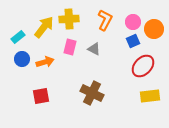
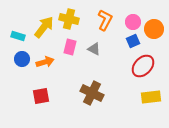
yellow cross: rotated 18 degrees clockwise
cyan rectangle: moved 1 px up; rotated 56 degrees clockwise
yellow rectangle: moved 1 px right, 1 px down
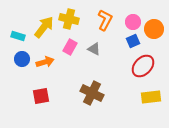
pink rectangle: rotated 14 degrees clockwise
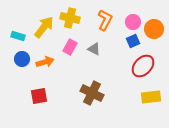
yellow cross: moved 1 px right, 1 px up
red square: moved 2 px left
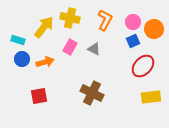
cyan rectangle: moved 4 px down
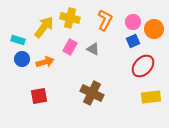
gray triangle: moved 1 px left
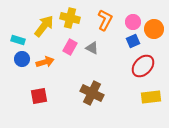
yellow arrow: moved 1 px up
gray triangle: moved 1 px left, 1 px up
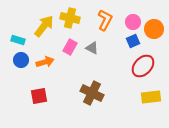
blue circle: moved 1 px left, 1 px down
